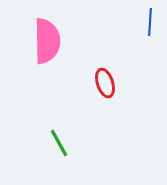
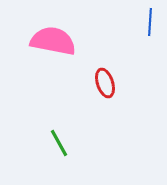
pink semicircle: moved 6 px right; rotated 78 degrees counterclockwise
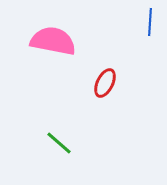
red ellipse: rotated 44 degrees clockwise
green line: rotated 20 degrees counterclockwise
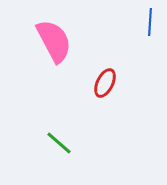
pink semicircle: moved 1 px right; rotated 51 degrees clockwise
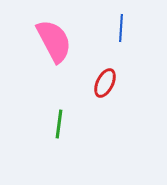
blue line: moved 29 px left, 6 px down
green line: moved 19 px up; rotated 56 degrees clockwise
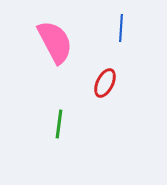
pink semicircle: moved 1 px right, 1 px down
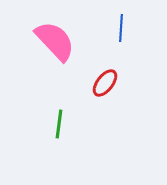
pink semicircle: moved 1 px up; rotated 15 degrees counterclockwise
red ellipse: rotated 12 degrees clockwise
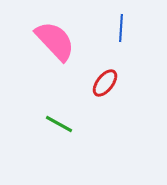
green line: rotated 68 degrees counterclockwise
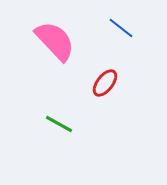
blue line: rotated 56 degrees counterclockwise
